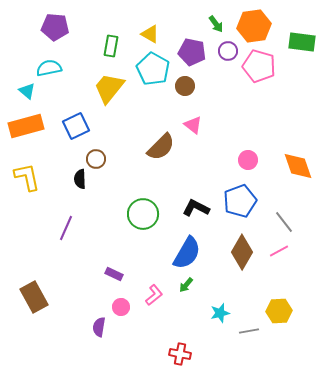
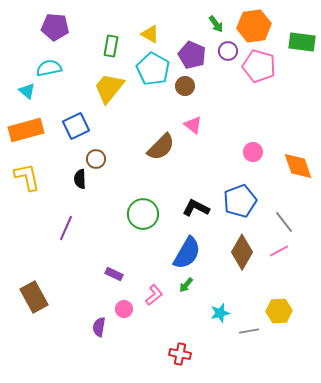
purple pentagon at (192, 52): moved 3 px down; rotated 12 degrees clockwise
orange rectangle at (26, 126): moved 4 px down
pink circle at (248, 160): moved 5 px right, 8 px up
pink circle at (121, 307): moved 3 px right, 2 px down
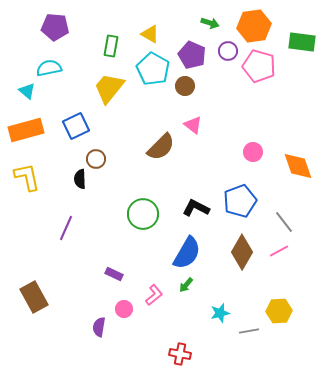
green arrow at (216, 24): moved 6 px left, 1 px up; rotated 36 degrees counterclockwise
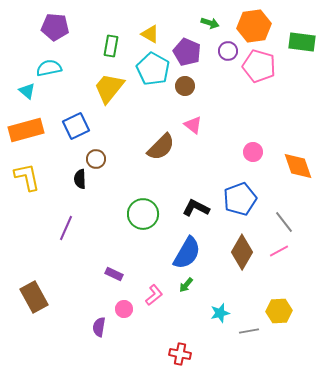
purple pentagon at (192, 55): moved 5 px left, 3 px up
blue pentagon at (240, 201): moved 2 px up
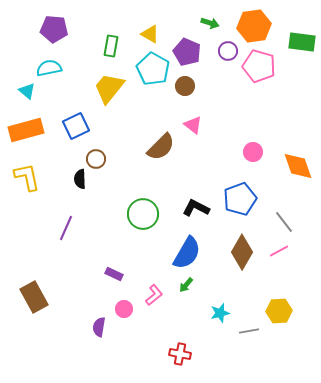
purple pentagon at (55, 27): moved 1 px left, 2 px down
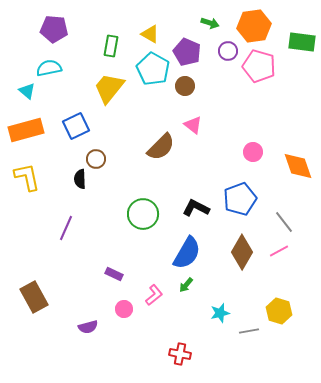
yellow hexagon at (279, 311): rotated 20 degrees clockwise
purple semicircle at (99, 327): moved 11 px left; rotated 114 degrees counterclockwise
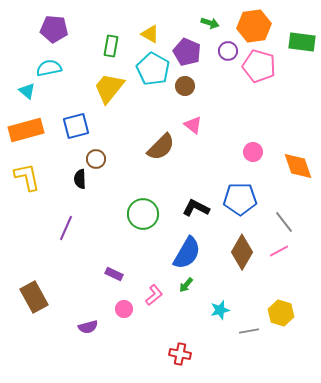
blue square at (76, 126): rotated 12 degrees clockwise
blue pentagon at (240, 199): rotated 20 degrees clockwise
yellow hexagon at (279, 311): moved 2 px right, 2 px down
cyan star at (220, 313): moved 3 px up
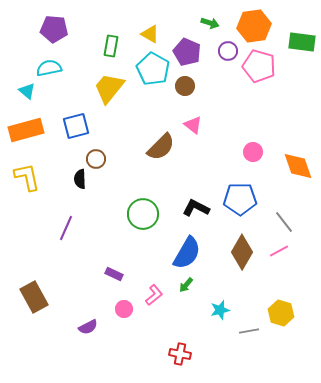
purple semicircle at (88, 327): rotated 12 degrees counterclockwise
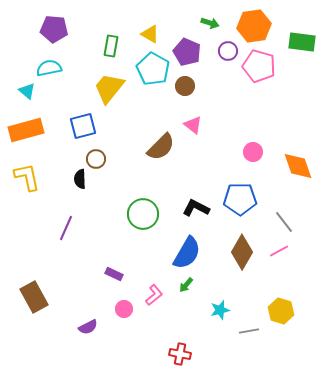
blue square at (76, 126): moved 7 px right
yellow hexagon at (281, 313): moved 2 px up
